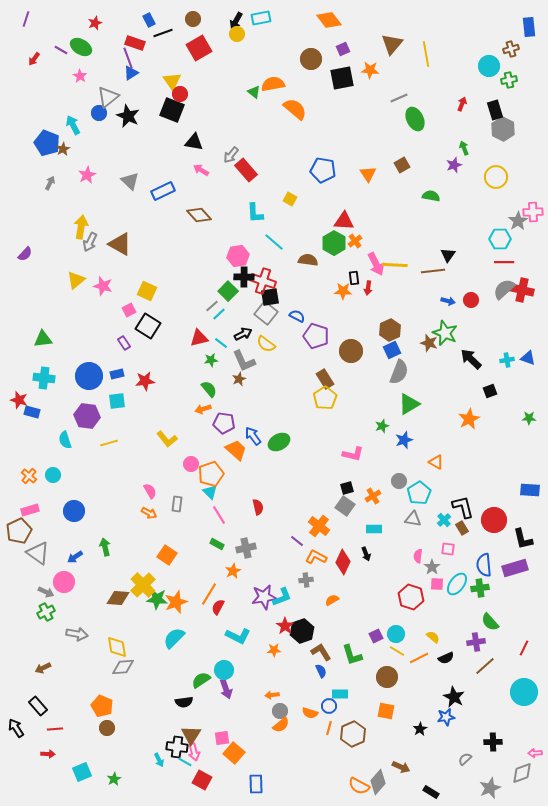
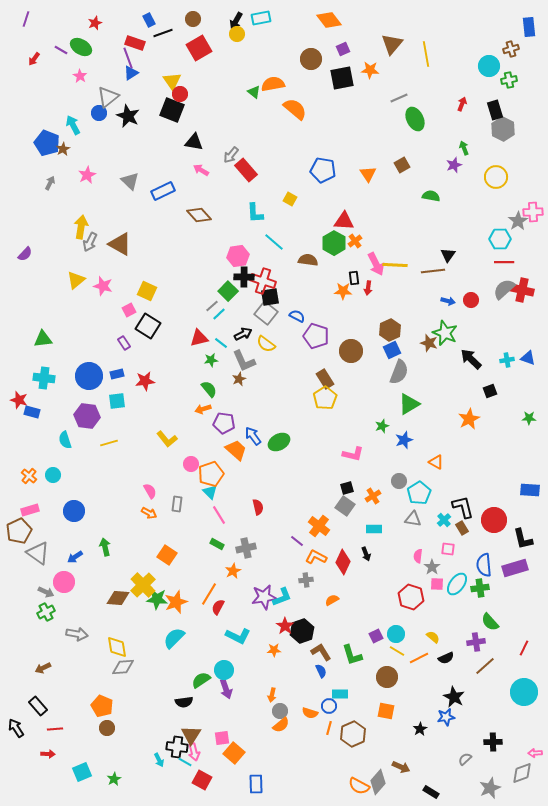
orange arrow at (272, 695): rotated 72 degrees counterclockwise
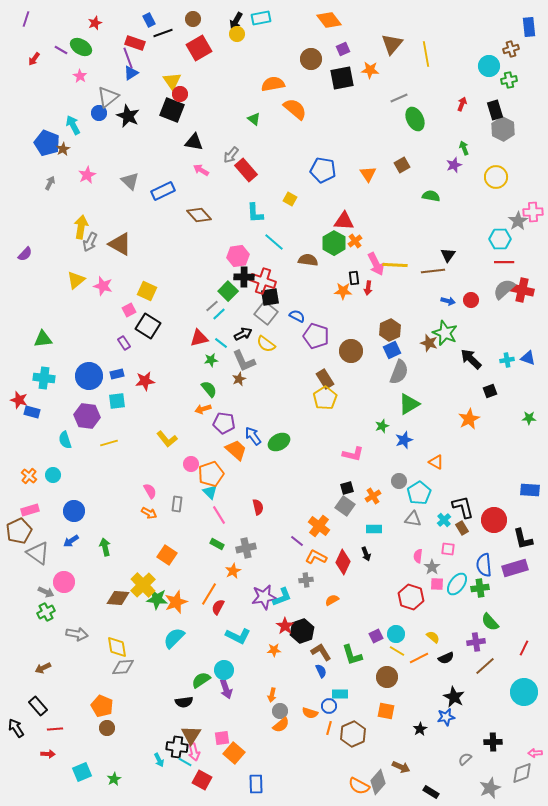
green triangle at (254, 92): moved 27 px down
blue arrow at (75, 557): moved 4 px left, 16 px up
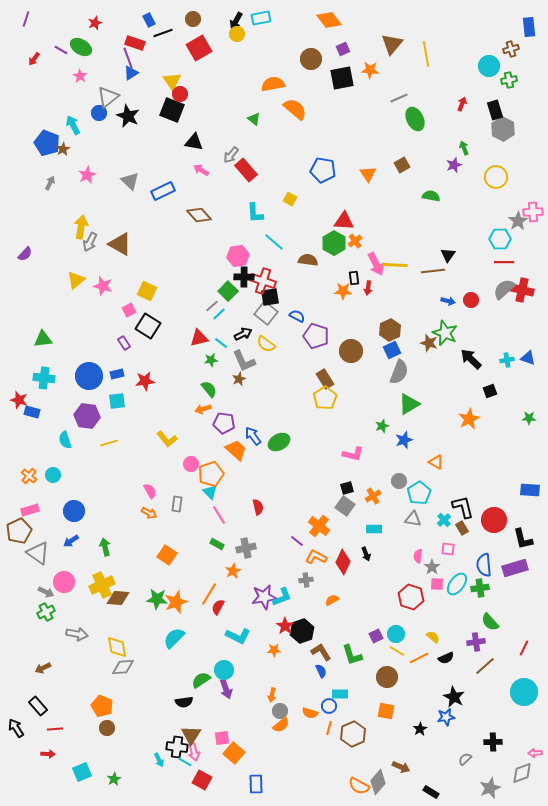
yellow cross at (143, 585): moved 41 px left; rotated 20 degrees clockwise
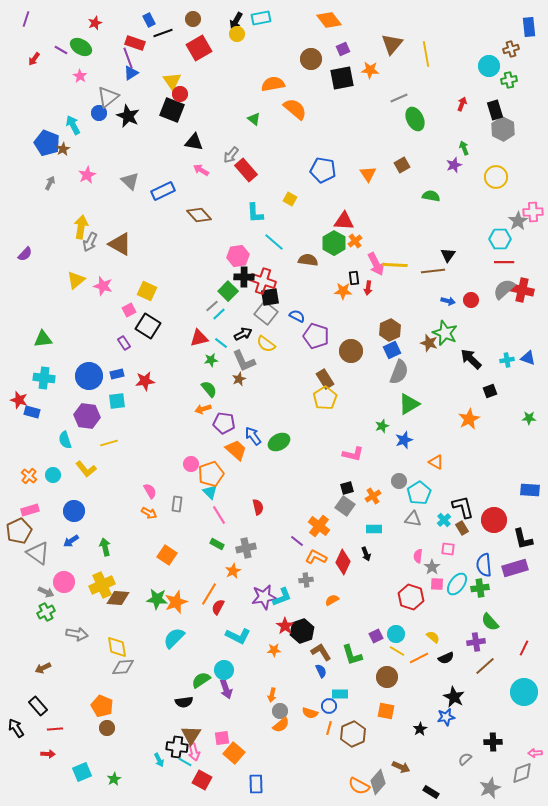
yellow L-shape at (167, 439): moved 81 px left, 30 px down
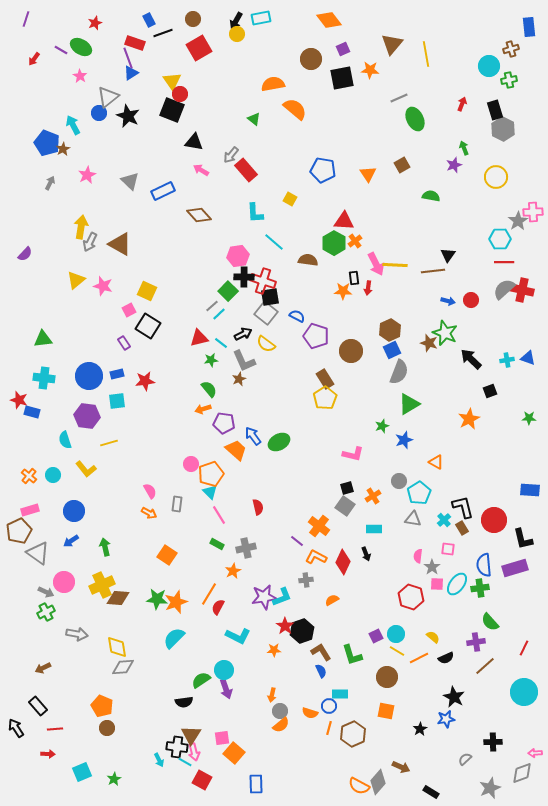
blue star at (446, 717): moved 2 px down
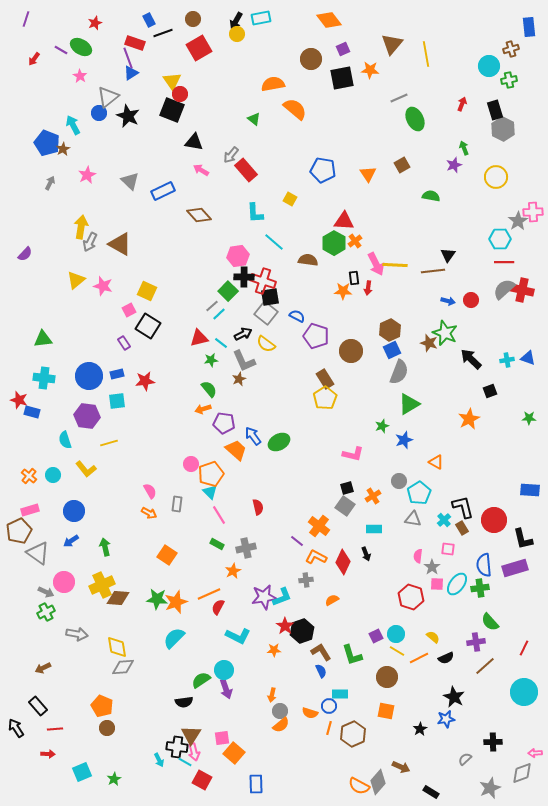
orange line at (209, 594): rotated 35 degrees clockwise
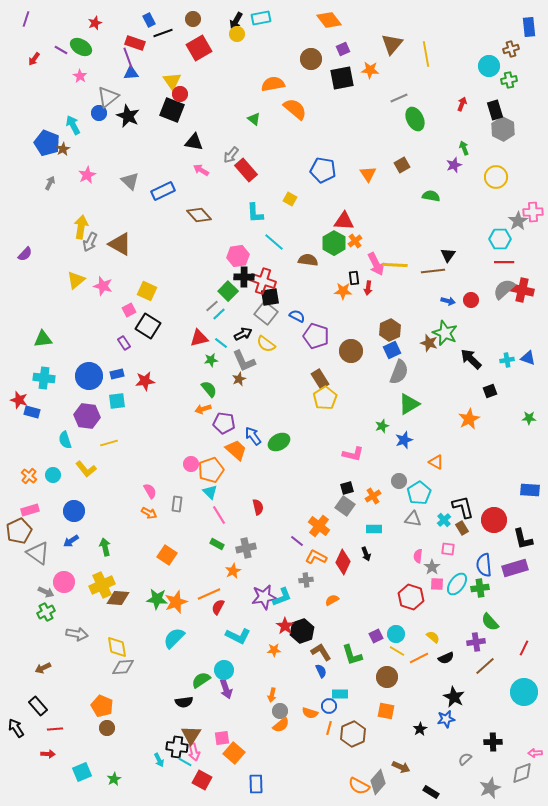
blue triangle at (131, 73): rotated 28 degrees clockwise
brown rectangle at (325, 379): moved 5 px left
orange pentagon at (211, 474): moved 4 px up
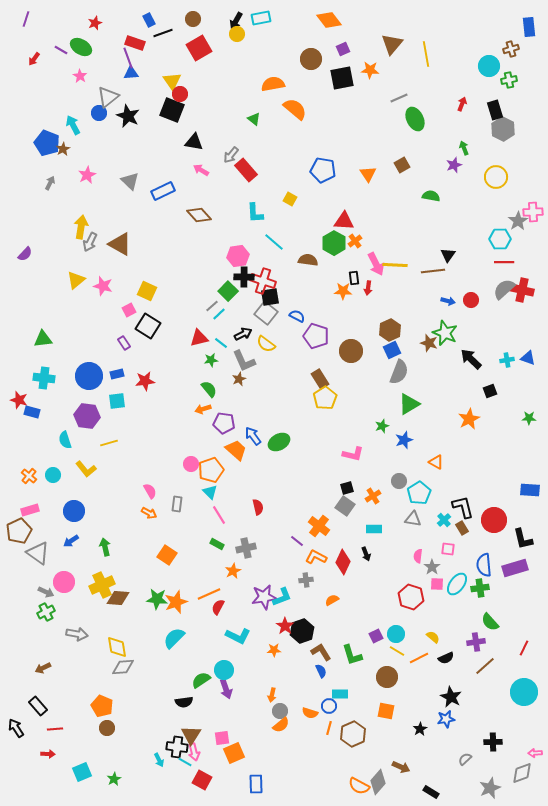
black star at (454, 697): moved 3 px left
orange square at (234, 753): rotated 25 degrees clockwise
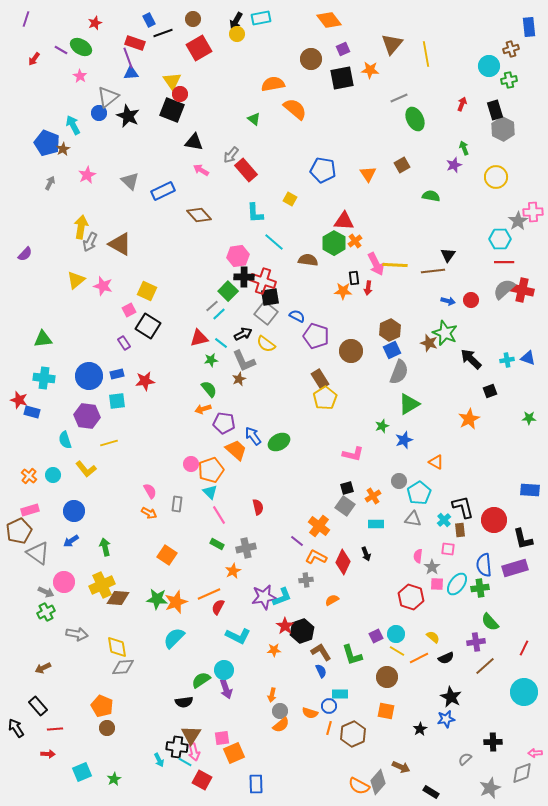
brown rectangle at (462, 528): moved 2 px left, 2 px down; rotated 24 degrees clockwise
cyan rectangle at (374, 529): moved 2 px right, 5 px up
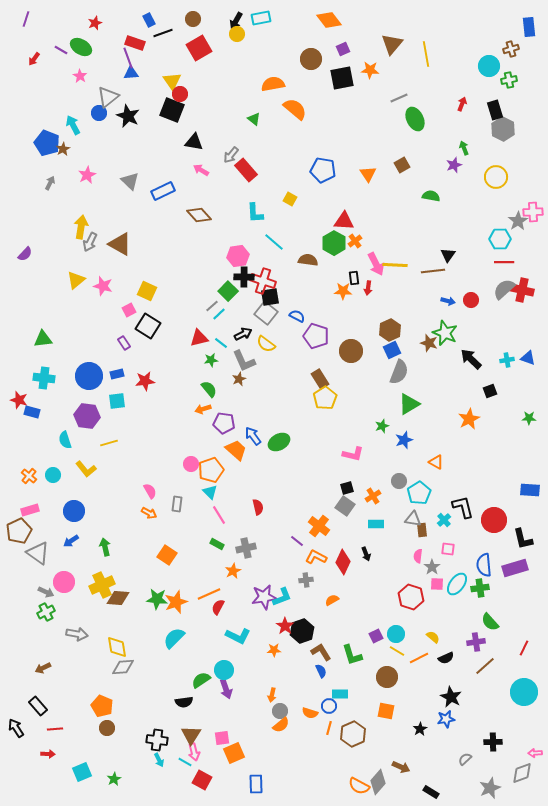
brown rectangle at (460, 530): moved 38 px left
black cross at (177, 747): moved 20 px left, 7 px up
